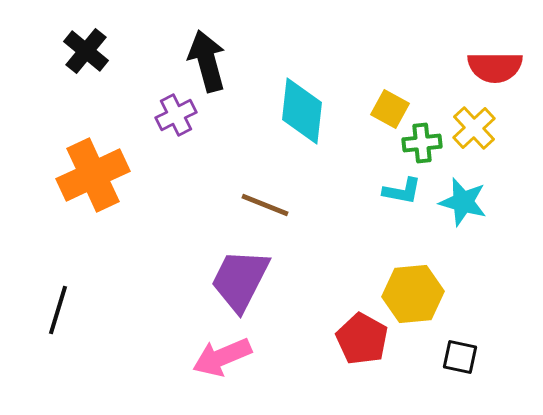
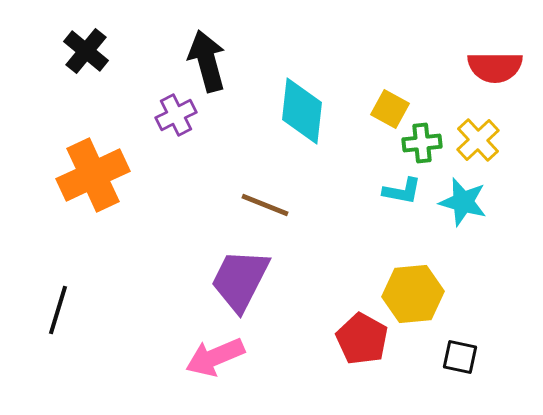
yellow cross: moved 4 px right, 12 px down
pink arrow: moved 7 px left
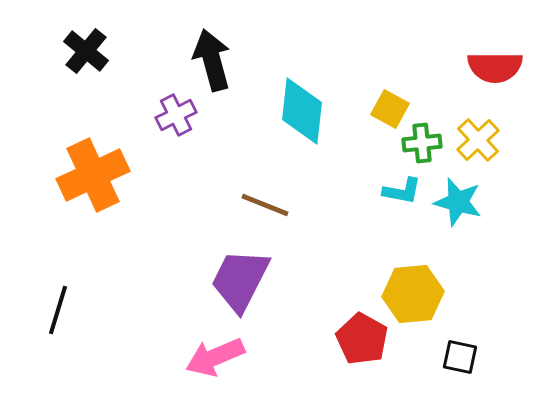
black arrow: moved 5 px right, 1 px up
cyan star: moved 5 px left
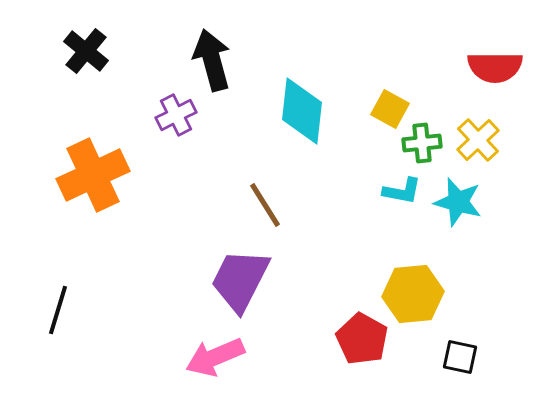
brown line: rotated 36 degrees clockwise
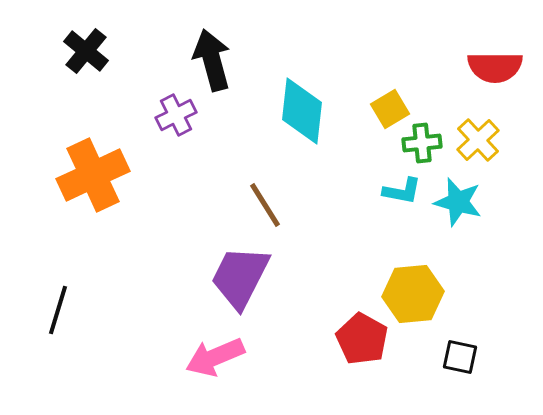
yellow square: rotated 30 degrees clockwise
purple trapezoid: moved 3 px up
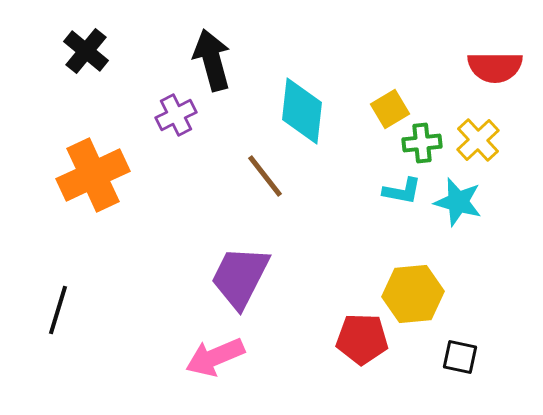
brown line: moved 29 px up; rotated 6 degrees counterclockwise
red pentagon: rotated 27 degrees counterclockwise
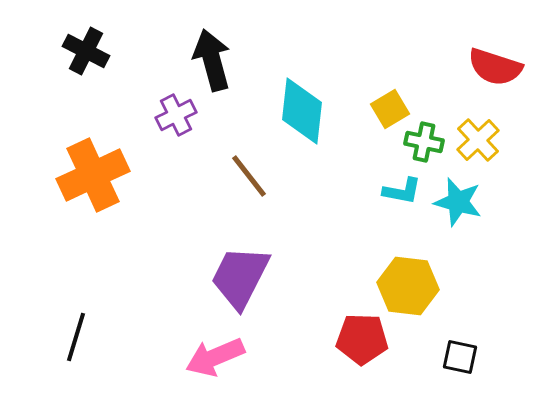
black cross: rotated 12 degrees counterclockwise
red semicircle: rotated 18 degrees clockwise
green cross: moved 2 px right, 1 px up; rotated 18 degrees clockwise
brown line: moved 16 px left
yellow hexagon: moved 5 px left, 8 px up; rotated 12 degrees clockwise
black line: moved 18 px right, 27 px down
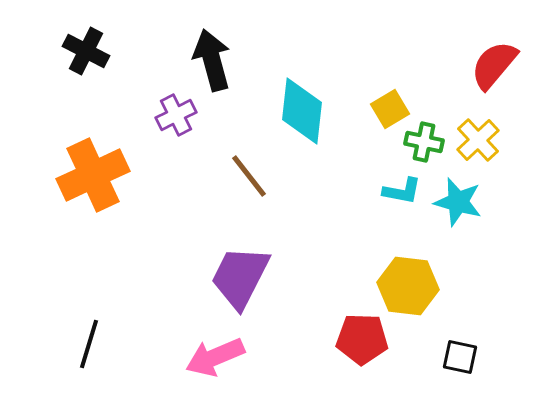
red semicircle: moved 1 px left, 2 px up; rotated 112 degrees clockwise
black line: moved 13 px right, 7 px down
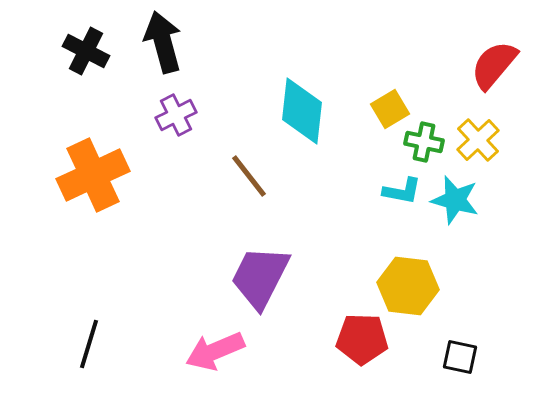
black arrow: moved 49 px left, 18 px up
cyan star: moved 3 px left, 2 px up
purple trapezoid: moved 20 px right
pink arrow: moved 6 px up
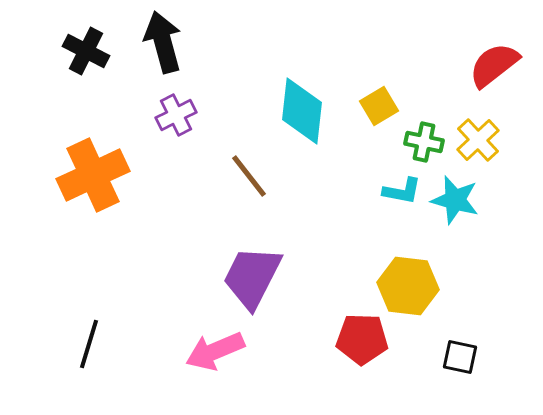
red semicircle: rotated 12 degrees clockwise
yellow square: moved 11 px left, 3 px up
purple trapezoid: moved 8 px left
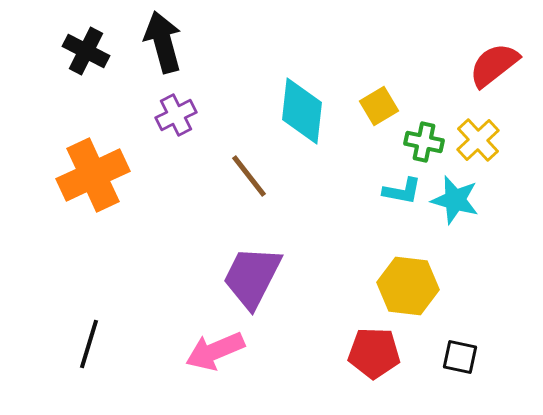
red pentagon: moved 12 px right, 14 px down
